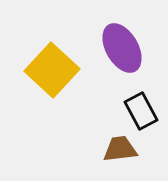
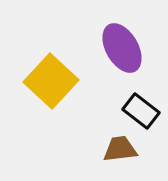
yellow square: moved 1 px left, 11 px down
black rectangle: rotated 24 degrees counterclockwise
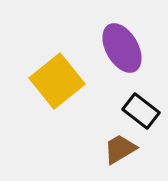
yellow square: moved 6 px right; rotated 8 degrees clockwise
brown trapezoid: rotated 24 degrees counterclockwise
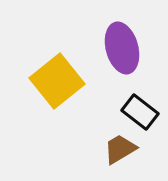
purple ellipse: rotated 15 degrees clockwise
black rectangle: moved 1 px left, 1 px down
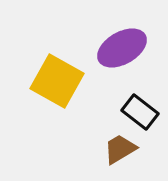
purple ellipse: rotated 75 degrees clockwise
yellow square: rotated 22 degrees counterclockwise
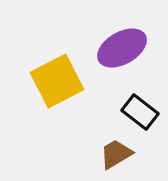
yellow square: rotated 34 degrees clockwise
brown trapezoid: moved 4 px left, 5 px down
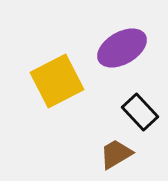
black rectangle: rotated 9 degrees clockwise
